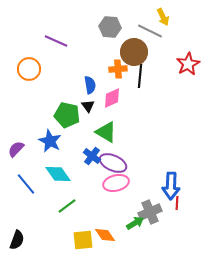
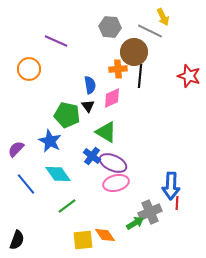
red star: moved 1 px right, 12 px down; rotated 25 degrees counterclockwise
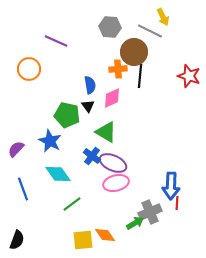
blue line: moved 3 px left, 5 px down; rotated 20 degrees clockwise
green line: moved 5 px right, 2 px up
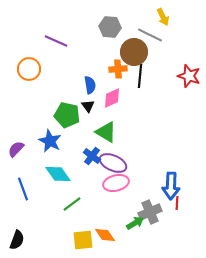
gray line: moved 4 px down
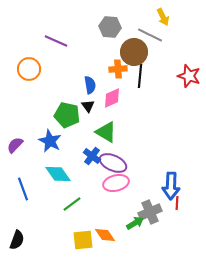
purple semicircle: moved 1 px left, 4 px up
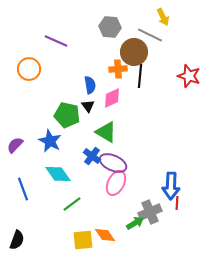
pink ellipse: rotated 50 degrees counterclockwise
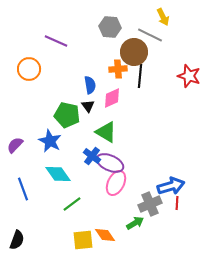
purple ellipse: moved 3 px left
blue arrow: rotated 108 degrees counterclockwise
gray cross: moved 8 px up
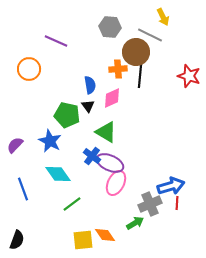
brown circle: moved 2 px right
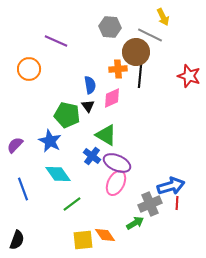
green triangle: moved 3 px down
purple ellipse: moved 7 px right
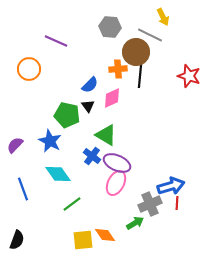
blue semicircle: rotated 54 degrees clockwise
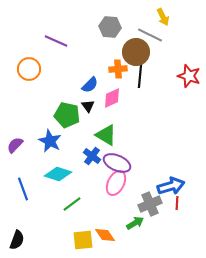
cyan diamond: rotated 36 degrees counterclockwise
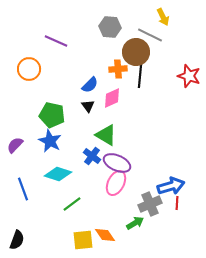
green pentagon: moved 15 px left
